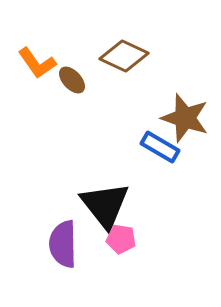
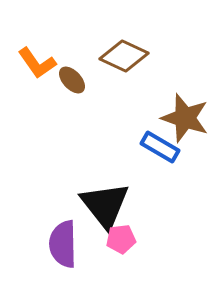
pink pentagon: rotated 16 degrees counterclockwise
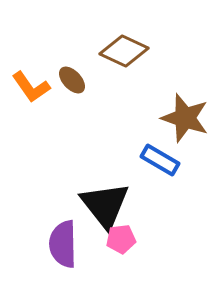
brown diamond: moved 5 px up
orange L-shape: moved 6 px left, 24 px down
blue rectangle: moved 13 px down
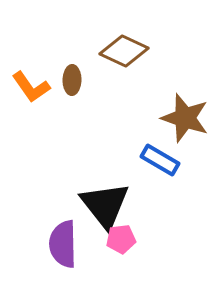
brown ellipse: rotated 44 degrees clockwise
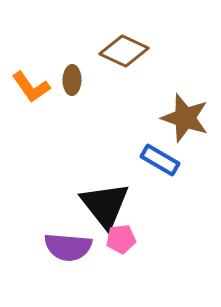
purple semicircle: moved 5 px right, 3 px down; rotated 84 degrees counterclockwise
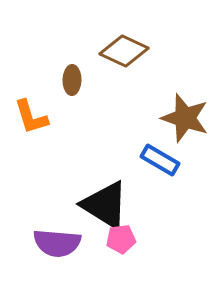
orange L-shape: moved 30 px down; rotated 18 degrees clockwise
black triangle: rotated 20 degrees counterclockwise
purple semicircle: moved 11 px left, 4 px up
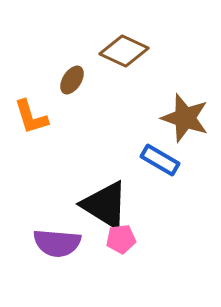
brown ellipse: rotated 32 degrees clockwise
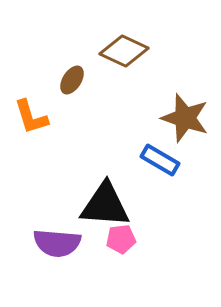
black triangle: rotated 28 degrees counterclockwise
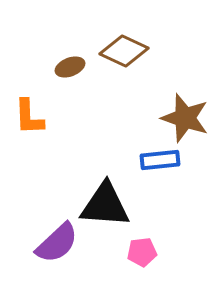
brown ellipse: moved 2 px left, 13 px up; rotated 36 degrees clockwise
orange L-shape: moved 2 px left; rotated 15 degrees clockwise
blue rectangle: rotated 36 degrees counterclockwise
pink pentagon: moved 21 px right, 13 px down
purple semicircle: rotated 48 degrees counterclockwise
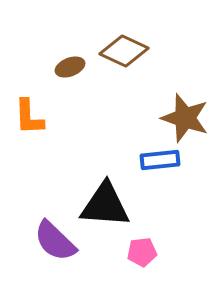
purple semicircle: moved 2 px left, 2 px up; rotated 87 degrees clockwise
